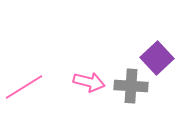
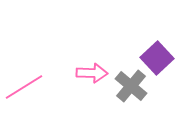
pink arrow: moved 3 px right, 9 px up; rotated 12 degrees counterclockwise
gray cross: rotated 36 degrees clockwise
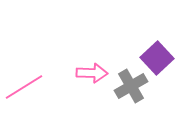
gray cross: rotated 20 degrees clockwise
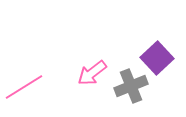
pink arrow: rotated 140 degrees clockwise
gray cross: rotated 8 degrees clockwise
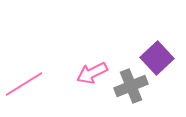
pink arrow: rotated 12 degrees clockwise
pink line: moved 3 px up
